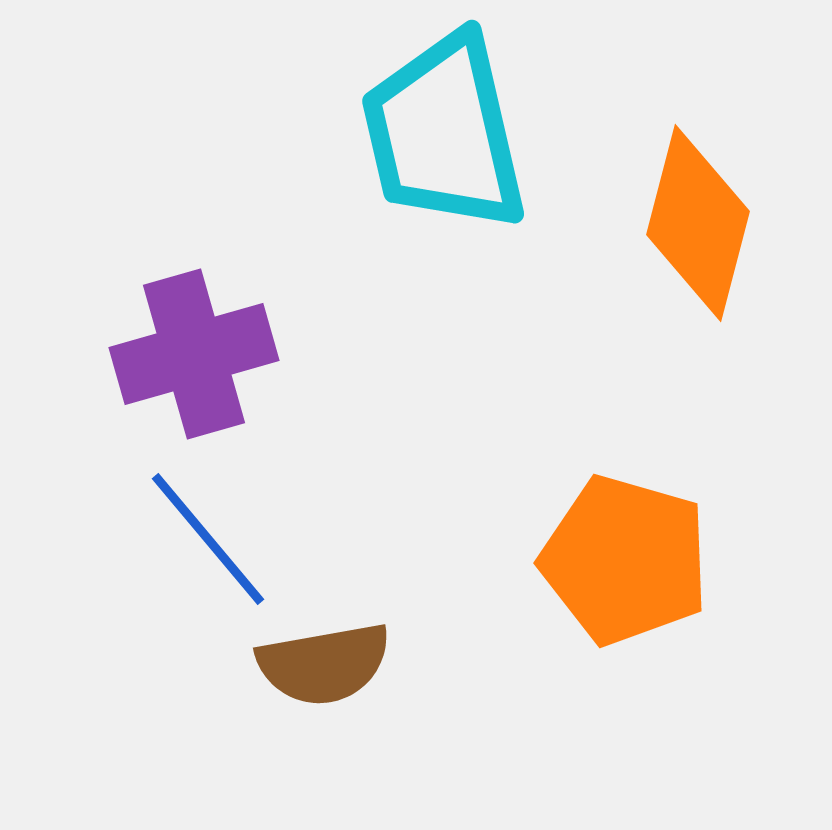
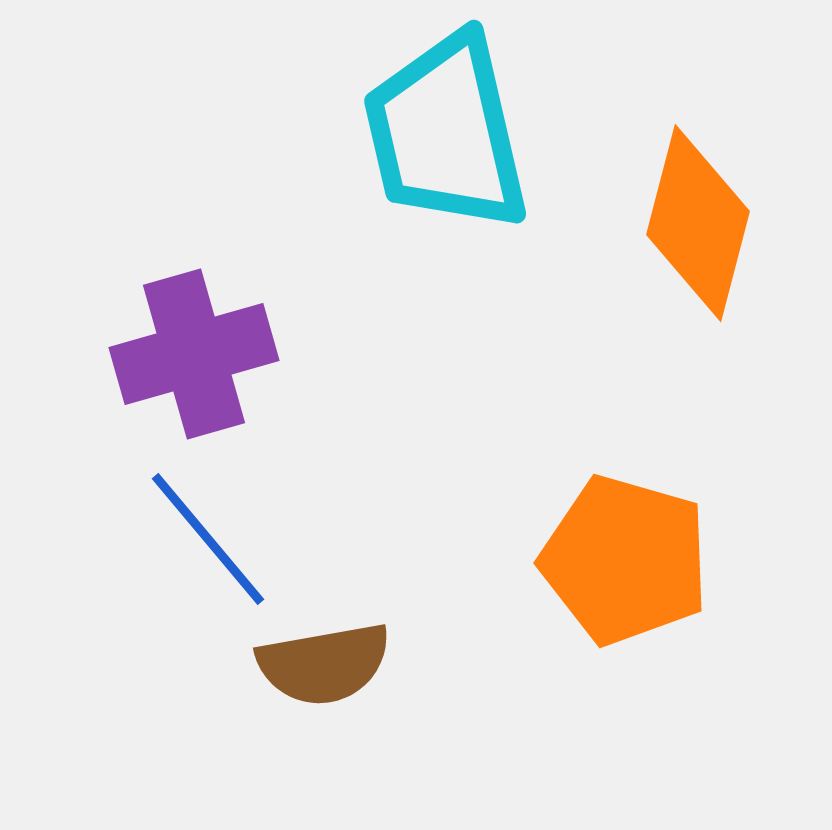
cyan trapezoid: moved 2 px right
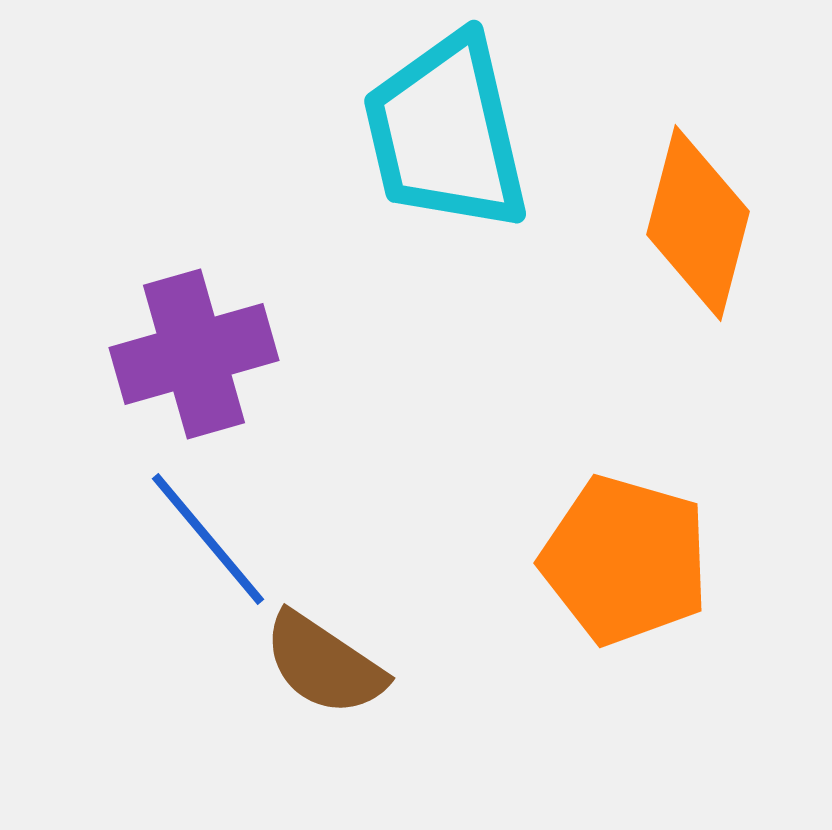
brown semicircle: rotated 44 degrees clockwise
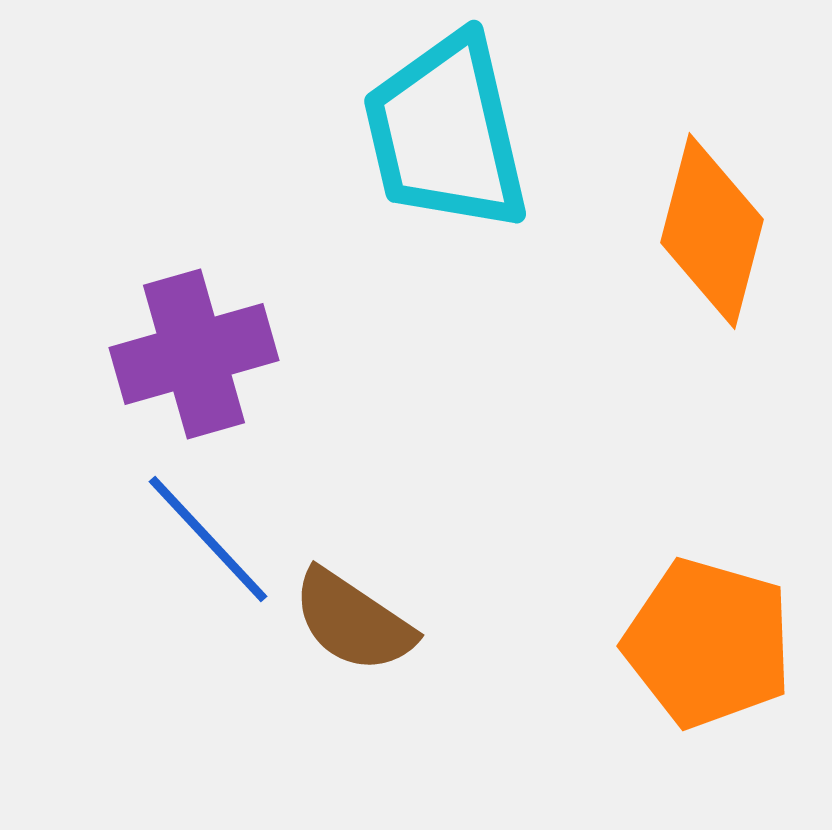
orange diamond: moved 14 px right, 8 px down
blue line: rotated 3 degrees counterclockwise
orange pentagon: moved 83 px right, 83 px down
brown semicircle: moved 29 px right, 43 px up
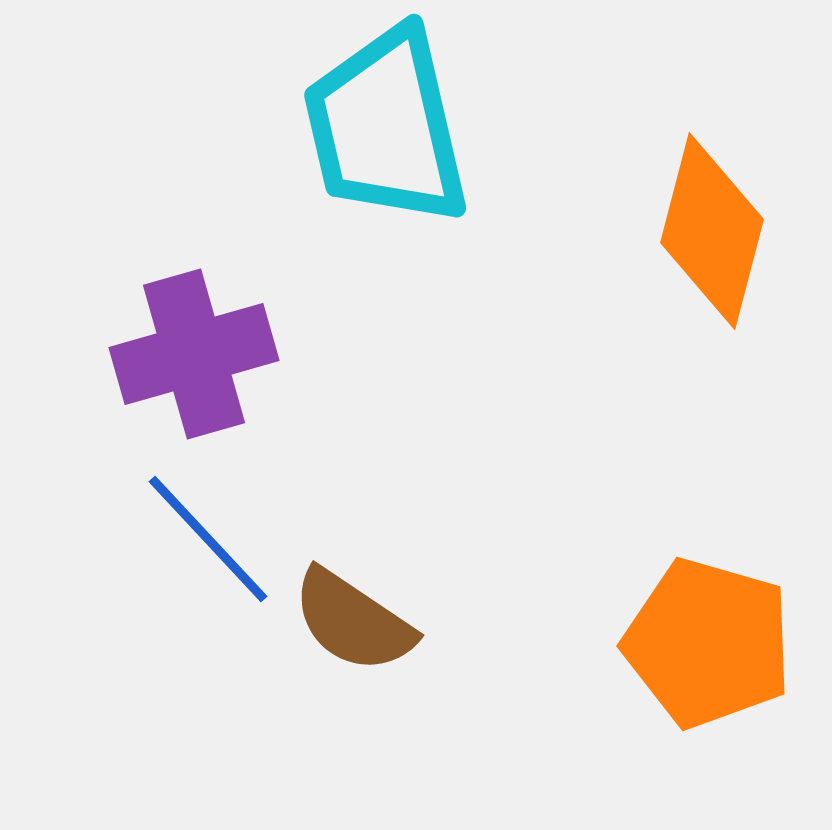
cyan trapezoid: moved 60 px left, 6 px up
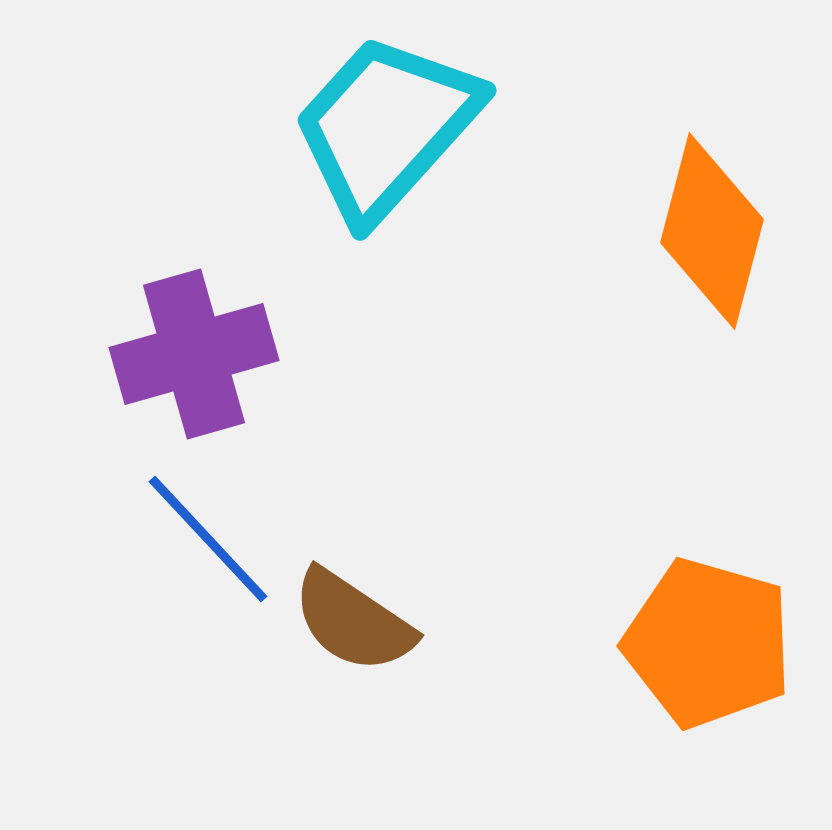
cyan trapezoid: rotated 55 degrees clockwise
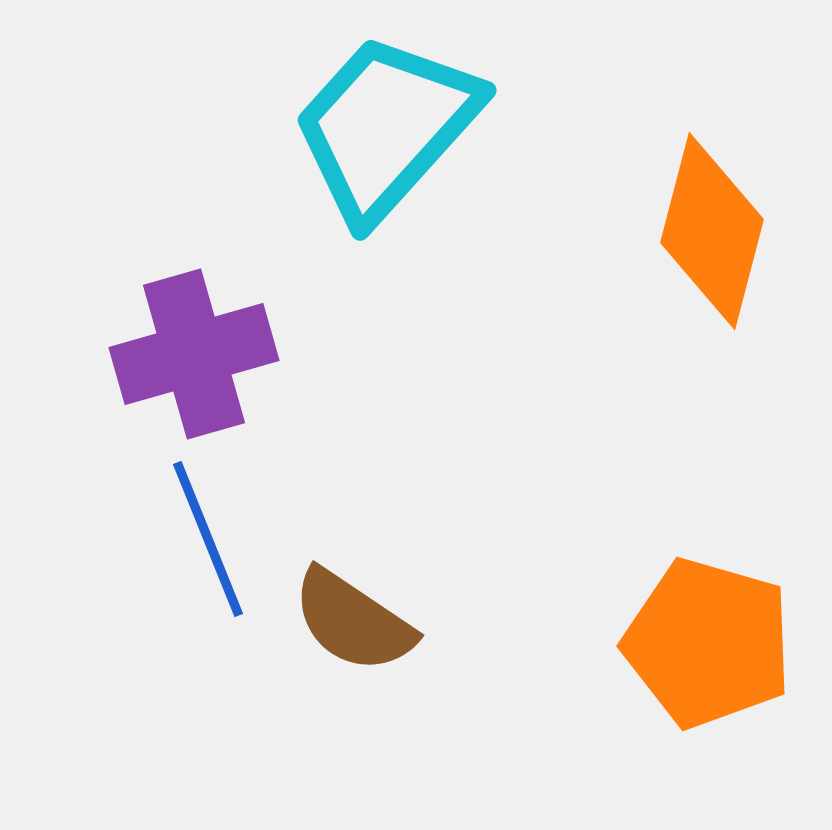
blue line: rotated 21 degrees clockwise
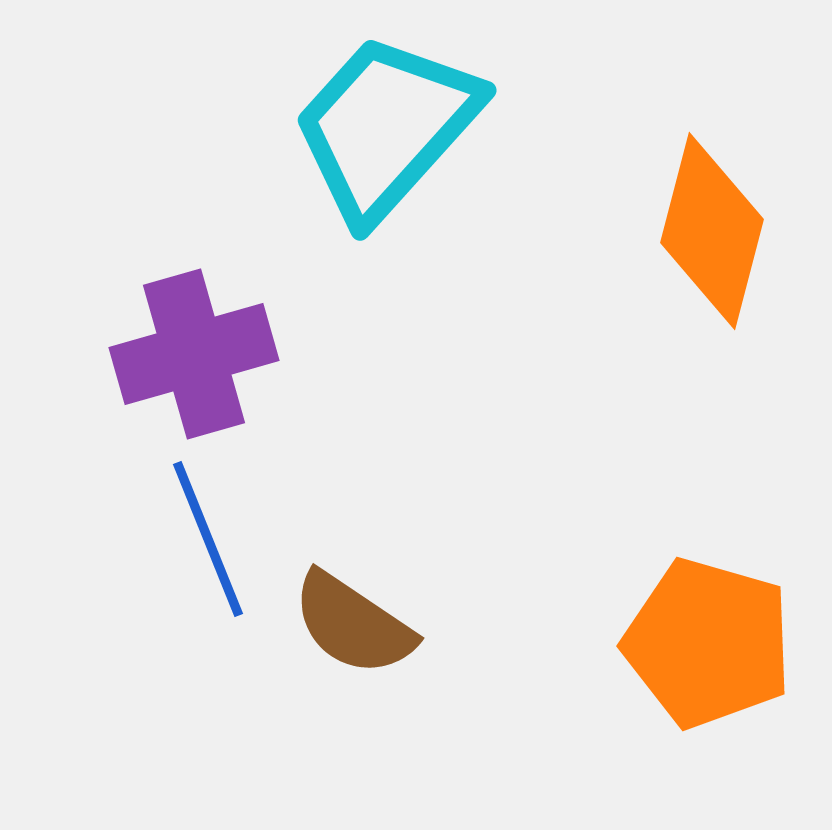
brown semicircle: moved 3 px down
